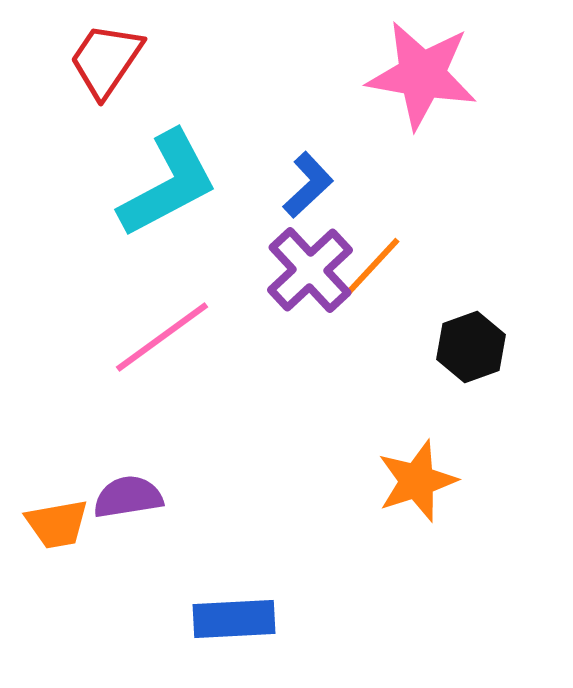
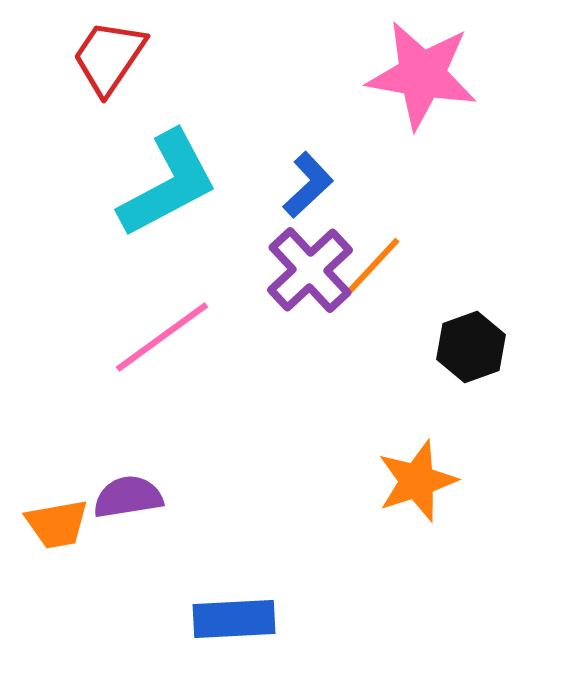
red trapezoid: moved 3 px right, 3 px up
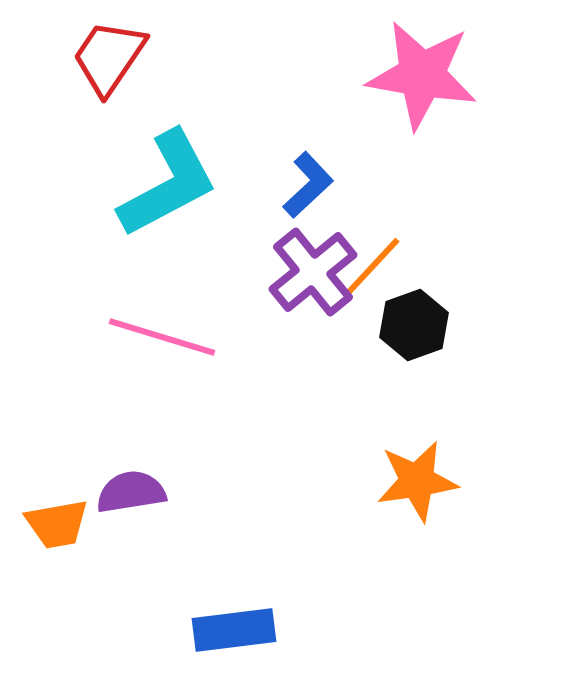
purple cross: moved 3 px right, 2 px down; rotated 4 degrees clockwise
pink line: rotated 53 degrees clockwise
black hexagon: moved 57 px left, 22 px up
orange star: rotated 10 degrees clockwise
purple semicircle: moved 3 px right, 5 px up
blue rectangle: moved 11 px down; rotated 4 degrees counterclockwise
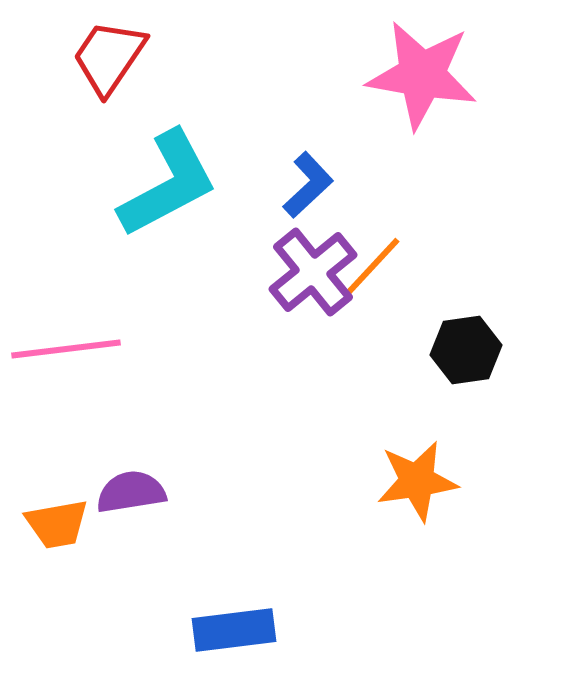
black hexagon: moved 52 px right, 25 px down; rotated 12 degrees clockwise
pink line: moved 96 px left, 12 px down; rotated 24 degrees counterclockwise
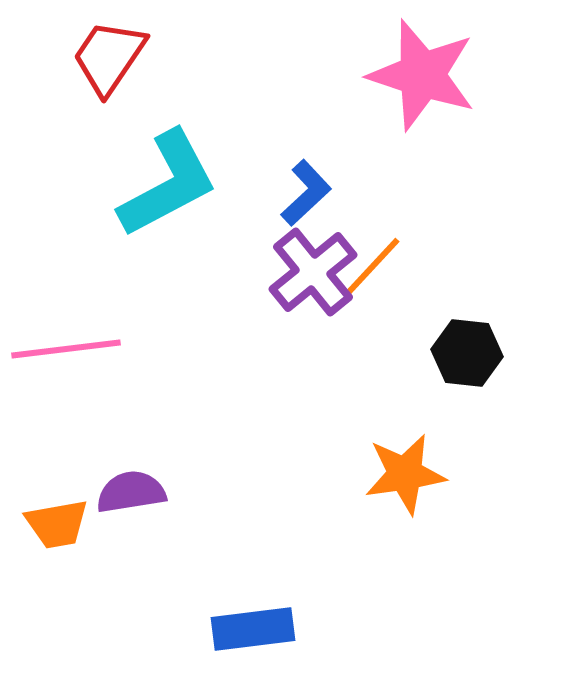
pink star: rotated 8 degrees clockwise
blue L-shape: moved 2 px left, 8 px down
black hexagon: moved 1 px right, 3 px down; rotated 14 degrees clockwise
orange star: moved 12 px left, 7 px up
blue rectangle: moved 19 px right, 1 px up
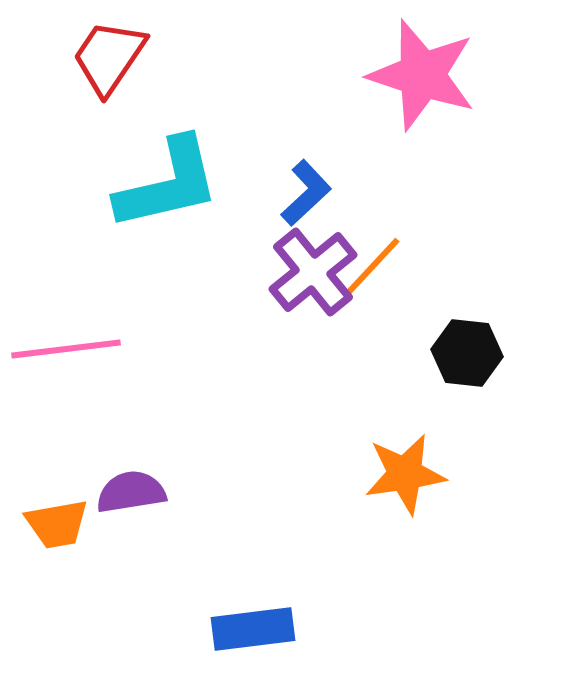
cyan L-shape: rotated 15 degrees clockwise
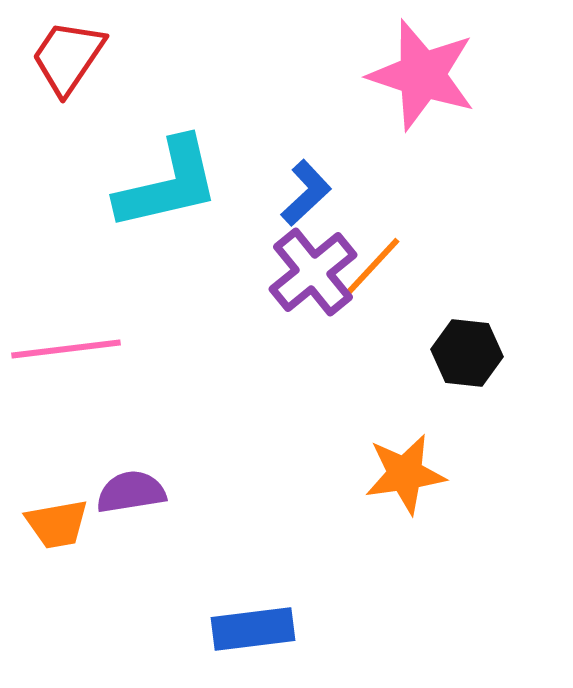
red trapezoid: moved 41 px left
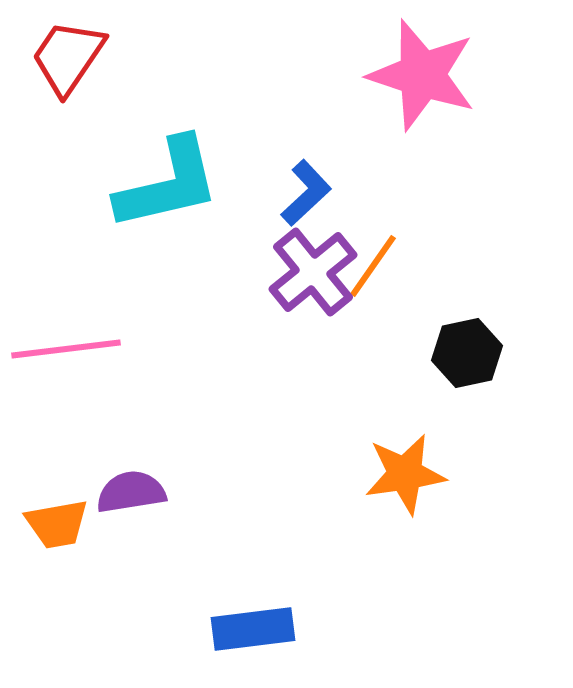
orange line: rotated 8 degrees counterclockwise
black hexagon: rotated 18 degrees counterclockwise
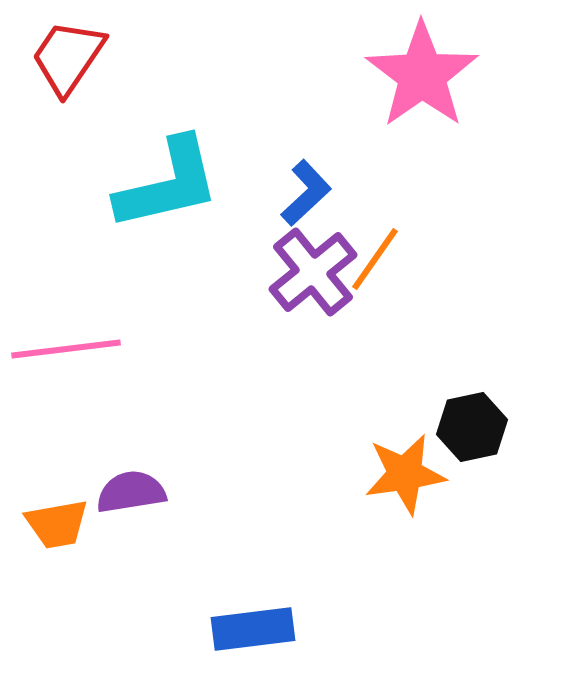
pink star: rotated 19 degrees clockwise
orange line: moved 2 px right, 7 px up
black hexagon: moved 5 px right, 74 px down
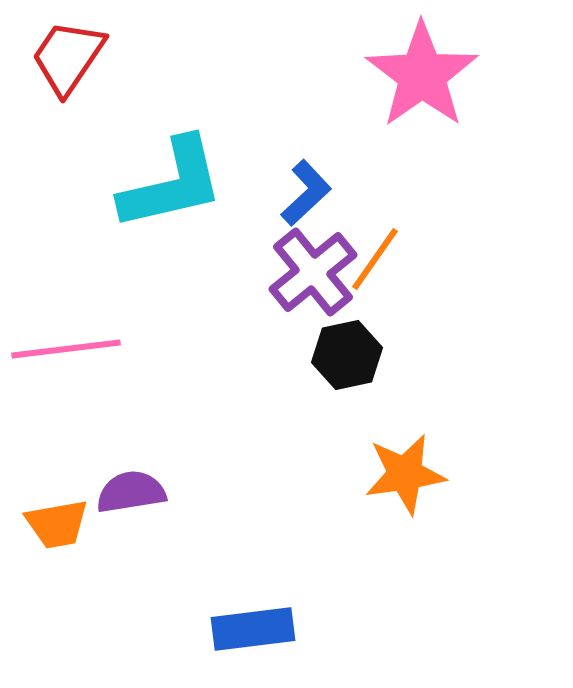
cyan L-shape: moved 4 px right
black hexagon: moved 125 px left, 72 px up
